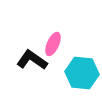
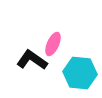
cyan hexagon: moved 2 px left
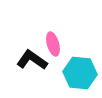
pink ellipse: rotated 40 degrees counterclockwise
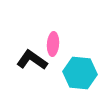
pink ellipse: rotated 20 degrees clockwise
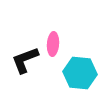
black L-shape: moved 7 px left; rotated 56 degrees counterclockwise
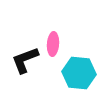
cyan hexagon: moved 1 px left
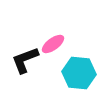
pink ellipse: rotated 50 degrees clockwise
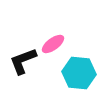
black L-shape: moved 2 px left, 1 px down
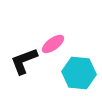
black L-shape: moved 1 px right
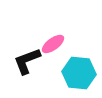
black L-shape: moved 3 px right
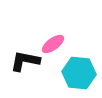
black L-shape: moved 2 px left; rotated 32 degrees clockwise
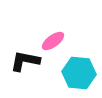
pink ellipse: moved 3 px up
